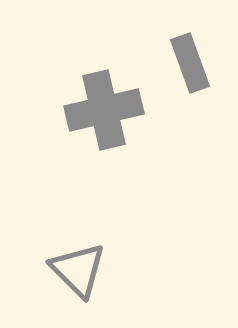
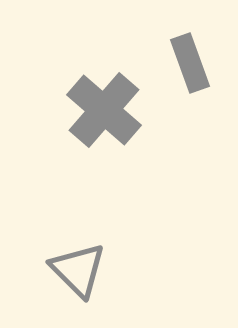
gray cross: rotated 36 degrees counterclockwise
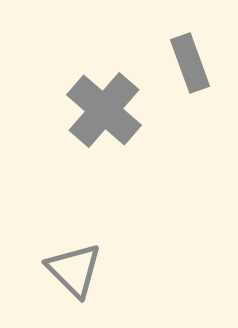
gray triangle: moved 4 px left
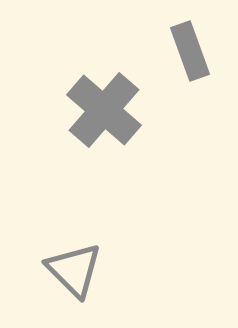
gray rectangle: moved 12 px up
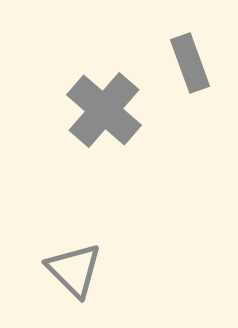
gray rectangle: moved 12 px down
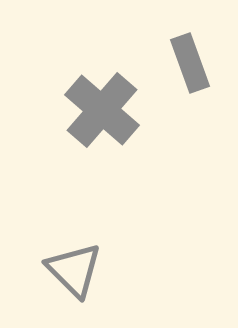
gray cross: moved 2 px left
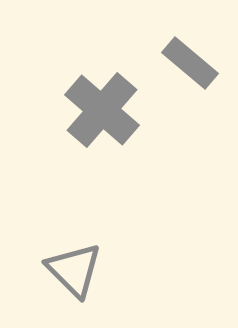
gray rectangle: rotated 30 degrees counterclockwise
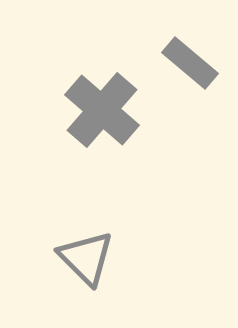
gray triangle: moved 12 px right, 12 px up
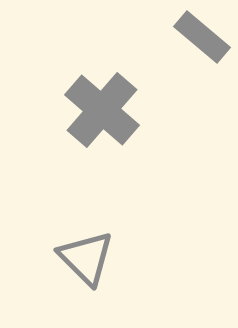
gray rectangle: moved 12 px right, 26 px up
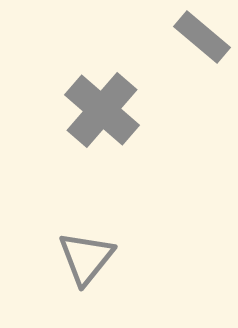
gray triangle: rotated 24 degrees clockwise
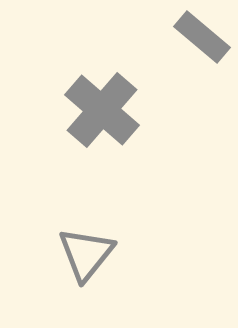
gray triangle: moved 4 px up
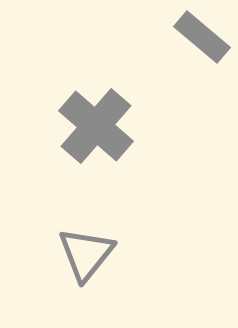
gray cross: moved 6 px left, 16 px down
